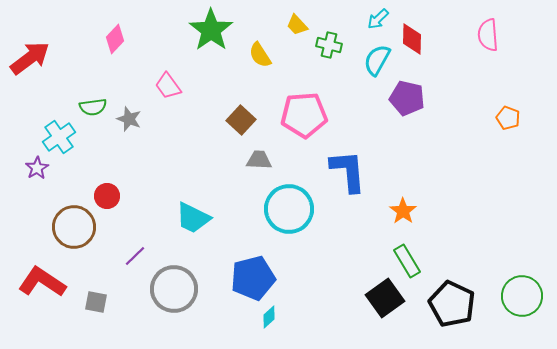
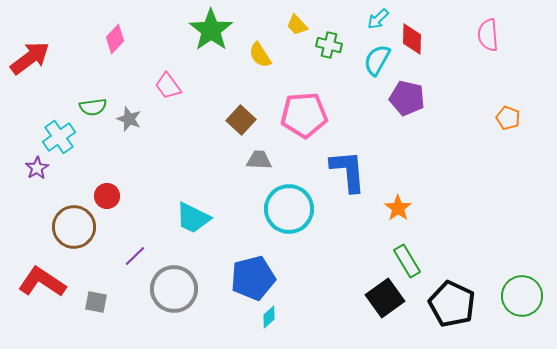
orange star: moved 5 px left, 3 px up
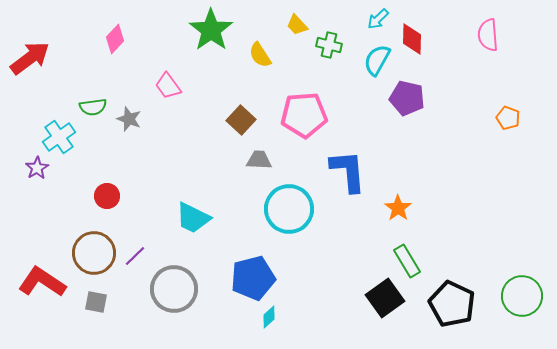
brown circle: moved 20 px right, 26 px down
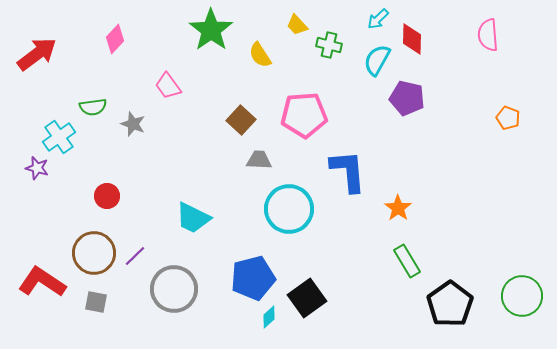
red arrow: moved 7 px right, 4 px up
gray star: moved 4 px right, 5 px down
purple star: rotated 25 degrees counterclockwise
black square: moved 78 px left
black pentagon: moved 2 px left; rotated 12 degrees clockwise
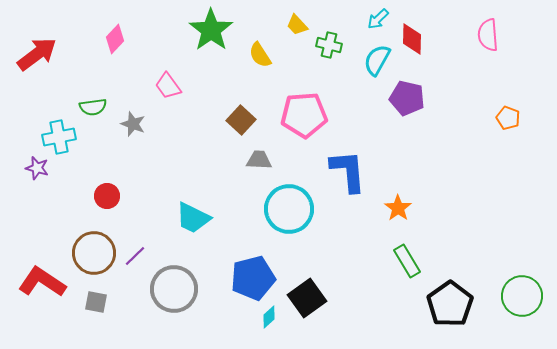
cyan cross: rotated 24 degrees clockwise
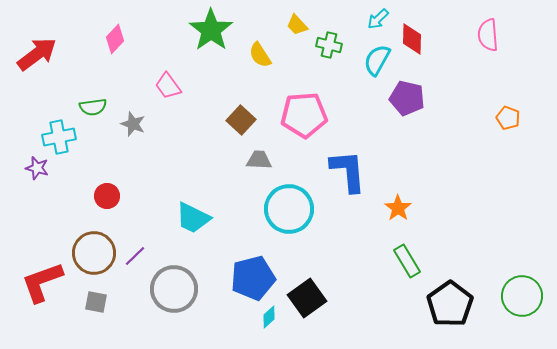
red L-shape: rotated 54 degrees counterclockwise
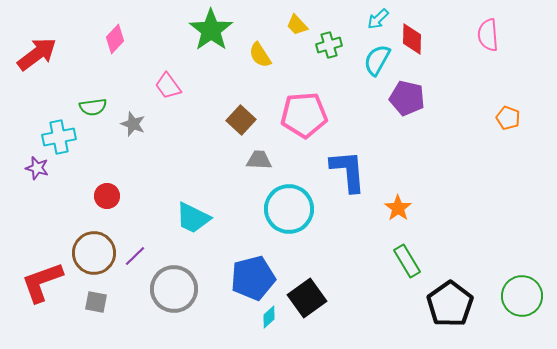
green cross: rotated 30 degrees counterclockwise
